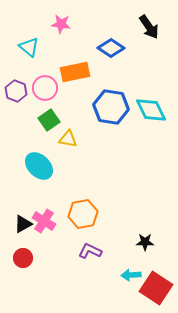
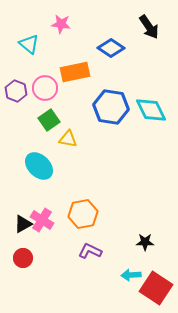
cyan triangle: moved 3 px up
pink cross: moved 2 px left, 1 px up
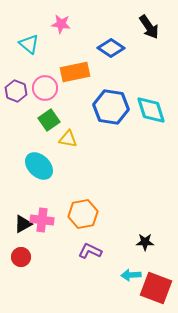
cyan diamond: rotated 8 degrees clockwise
pink cross: rotated 25 degrees counterclockwise
red circle: moved 2 px left, 1 px up
red square: rotated 12 degrees counterclockwise
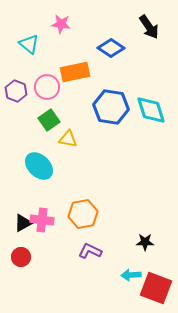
pink circle: moved 2 px right, 1 px up
black triangle: moved 1 px up
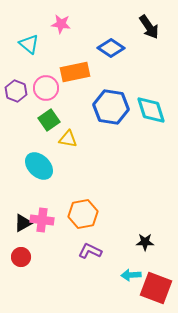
pink circle: moved 1 px left, 1 px down
